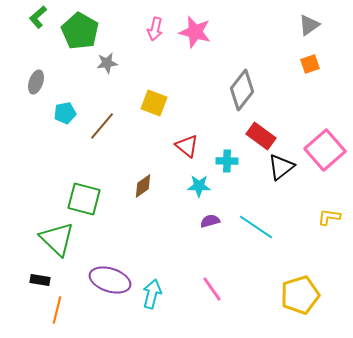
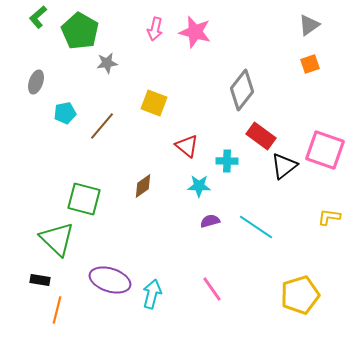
pink square: rotated 30 degrees counterclockwise
black triangle: moved 3 px right, 1 px up
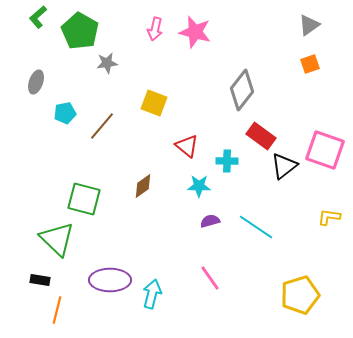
purple ellipse: rotated 18 degrees counterclockwise
pink line: moved 2 px left, 11 px up
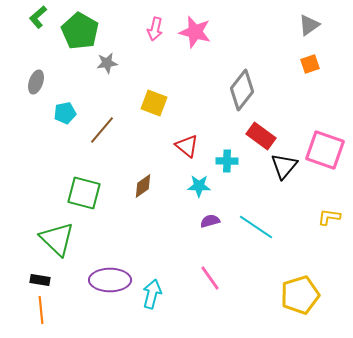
brown line: moved 4 px down
black triangle: rotated 12 degrees counterclockwise
green square: moved 6 px up
orange line: moved 16 px left; rotated 20 degrees counterclockwise
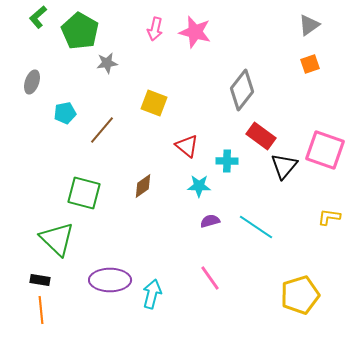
gray ellipse: moved 4 px left
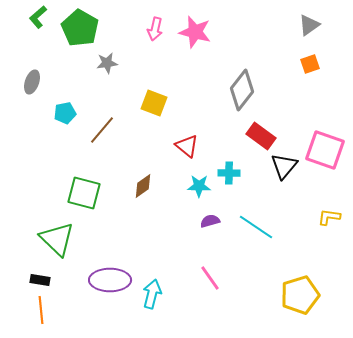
green pentagon: moved 3 px up
cyan cross: moved 2 px right, 12 px down
